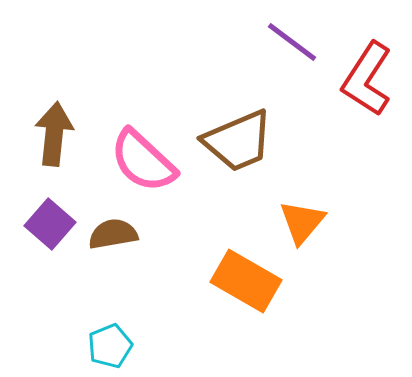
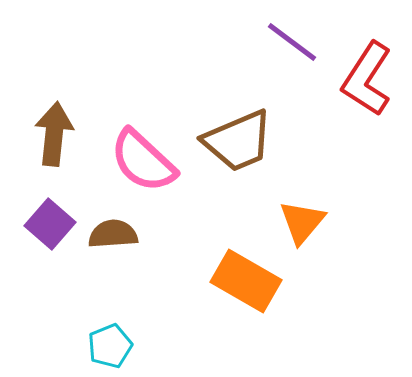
brown semicircle: rotated 6 degrees clockwise
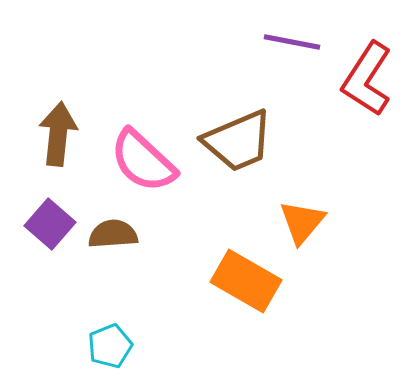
purple line: rotated 26 degrees counterclockwise
brown arrow: moved 4 px right
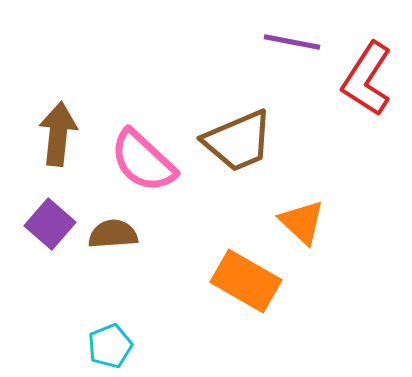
orange triangle: rotated 27 degrees counterclockwise
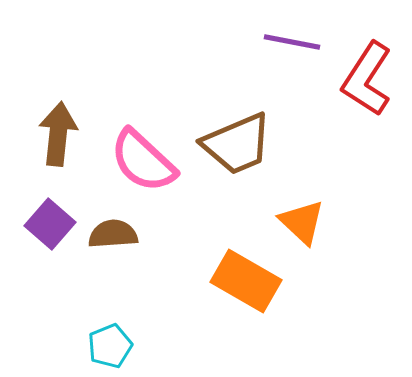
brown trapezoid: moved 1 px left, 3 px down
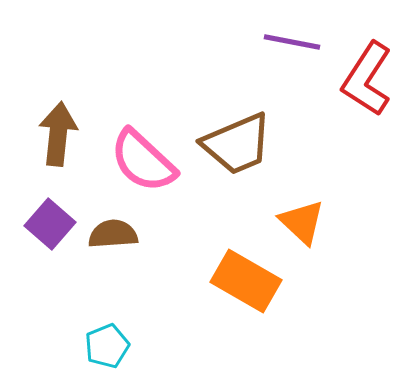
cyan pentagon: moved 3 px left
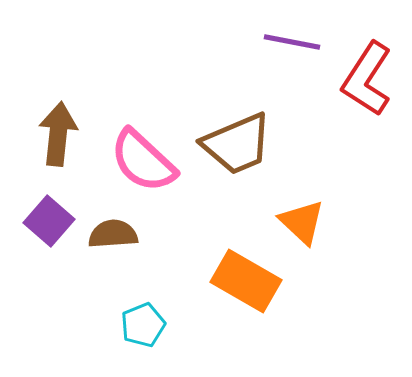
purple square: moved 1 px left, 3 px up
cyan pentagon: moved 36 px right, 21 px up
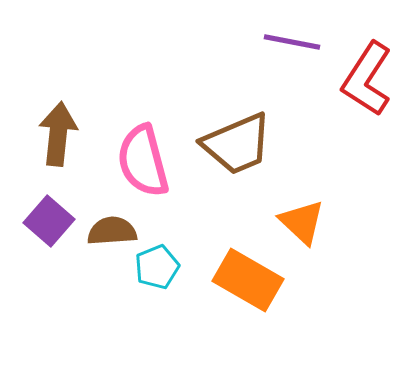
pink semicircle: rotated 32 degrees clockwise
brown semicircle: moved 1 px left, 3 px up
orange rectangle: moved 2 px right, 1 px up
cyan pentagon: moved 14 px right, 58 px up
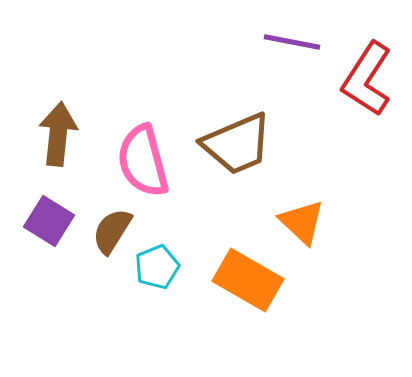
purple square: rotated 9 degrees counterclockwise
brown semicircle: rotated 54 degrees counterclockwise
